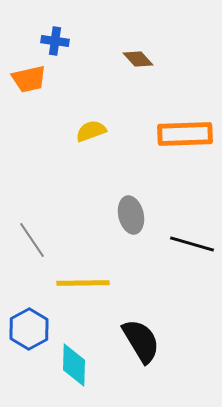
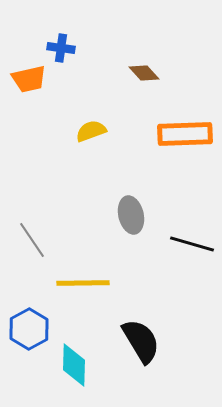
blue cross: moved 6 px right, 7 px down
brown diamond: moved 6 px right, 14 px down
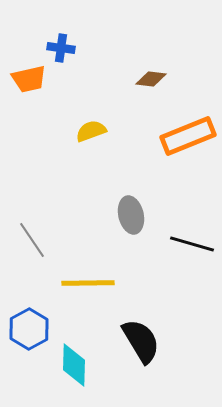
brown diamond: moved 7 px right, 6 px down; rotated 40 degrees counterclockwise
orange rectangle: moved 3 px right, 2 px down; rotated 20 degrees counterclockwise
yellow line: moved 5 px right
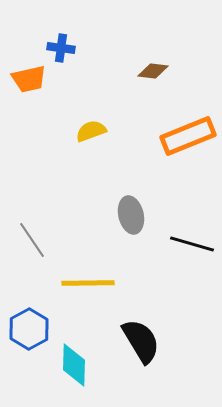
brown diamond: moved 2 px right, 8 px up
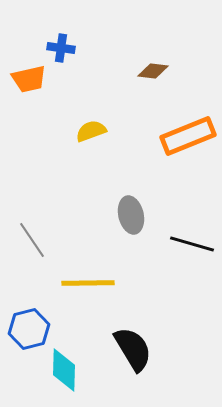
blue hexagon: rotated 15 degrees clockwise
black semicircle: moved 8 px left, 8 px down
cyan diamond: moved 10 px left, 5 px down
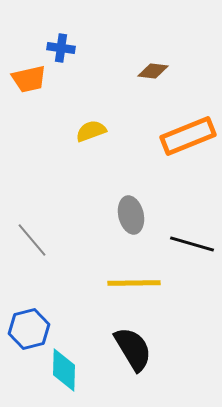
gray line: rotated 6 degrees counterclockwise
yellow line: moved 46 px right
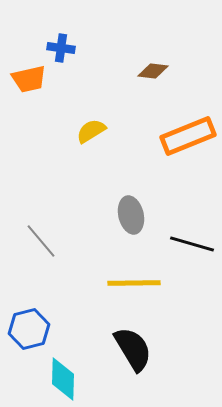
yellow semicircle: rotated 12 degrees counterclockwise
gray line: moved 9 px right, 1 px down
cyan diamond: moved 1 px left, 9 px down
